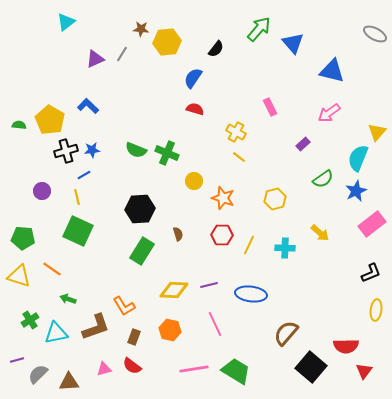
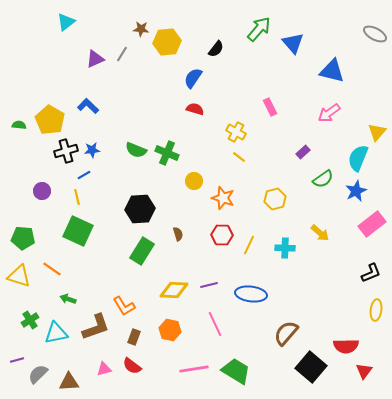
purple rectangle at (303, 144): moved 8 px down
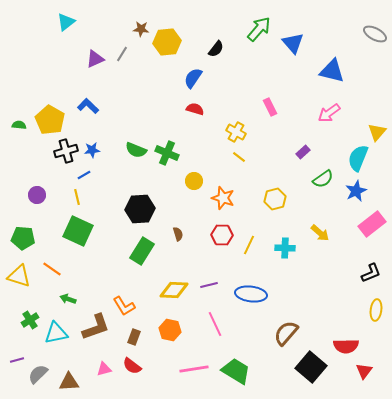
purple circle at (42, 191): moved 5 px left, 4 px down
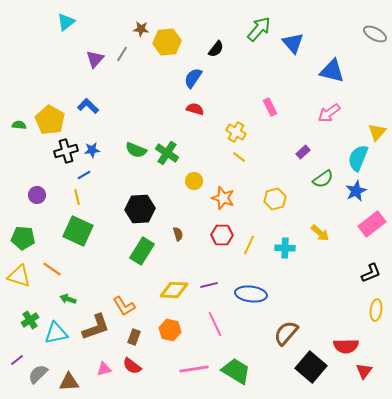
purple triangle at (95, 59): rotated 24 degrees counterclockwise
green cross at (167, 153): rotated 10 degrees clockwise
purple line at (17, 360): rotated 24 degrees counterclockwise
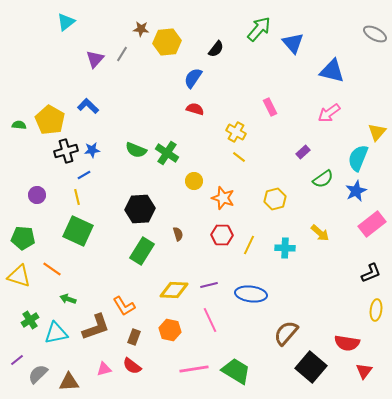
pink line at (215, 324): moved 5 px left, 4 px up
red semicircle at (346, 346): moved 1 px right, 3 px up; rotated 10 degrees clockwise
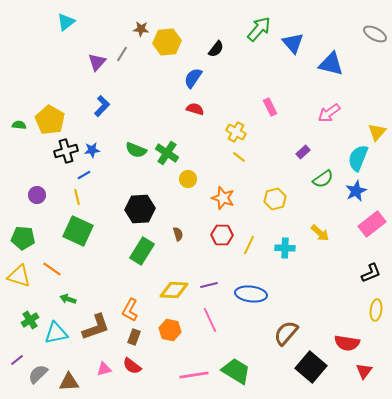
purple triangle at (95, 59): moved 2 px right, 3 px down
blue triangle at (332, 71): moved 1 px left, 7 px up
blue L-shape at (88, 106): moved 14 px right; rotated 90 degrees clockwise
yellow circle at (194, 181): moved 6 px left, 2 px up
orange L-shape at (124, 306): moved 6 px right, 4 px down; rotated 60 degrees clockwise
pink line at (194, 369): moved 6 px down
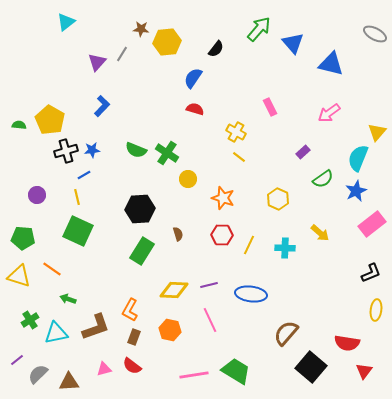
yellow hexagon at (275, 199): moved 3 px right; rotated 20 degrees counterclockwise
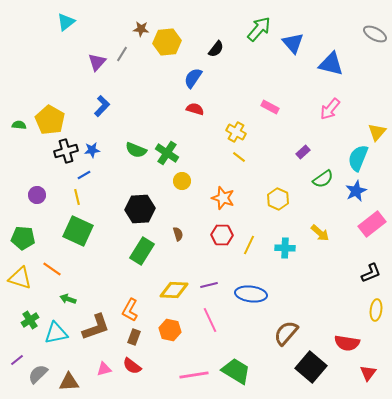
pink rectangle at (270, 107): rotated 36 degrees counterclockwise
pink arrow at (329, 113): moved 1 px right, 4 px up; rotated 15 degrees counterclockwise
yellow circle at (188, 179): moved 6 px left, 2 px down
yellow triangle at (19, 276): moved 1 px right, 2 px down
red triangle at (364, 371): moved 4 px right, 2 px down
